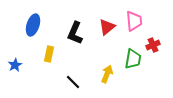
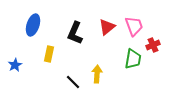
pink trapezoid: moved 5 px down; rotated 15 degrees counterclockwise
yellow arrow: moved 10 px left; rotated 18 degrees counterclockwise
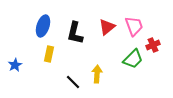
blue ellipse: moved 10 px right, 1 px down
black L-shape: rotated 10 degrees counterclockwise
green trapezoid: rotated 35 degrees clockwise
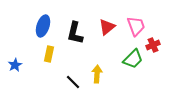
pink trapezoid: moved 2 px right
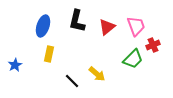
black L-shape: moved 2 px right, 12 px up
yellow arrow: rotated 126 degrees clockwise
black line: moved 1 px left, 1 px up
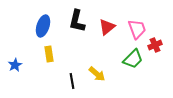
pink trapezoid: moved 1 px right, 3 px down
red cross: moved 2 px right
yellow rectangle: rotated 21 degrees counterclockwise
black line: rotated 35 degrees clockwise
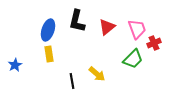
blue ellipse: moved 5 px right, 4 px down
red cross: moved 1 px left, 2 px up
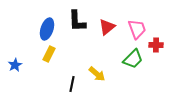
black L-shape: rotated 15 degrees counterclockwise
blue ellipse: moved 1 px left, 1 px up
red cross: moved 2 px right, 2 px down; rotated 24 degrees clockwise
yellow rectangle: rotated 35 degrees clockwise
black line: moved 3 px down; rotated 21 degrees clockwise
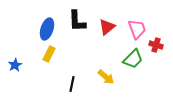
red cross: rotated 16 degrees clockwise
yellow arrow: moved 9 px right, 3 px down
